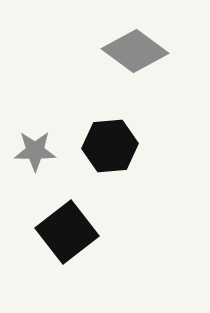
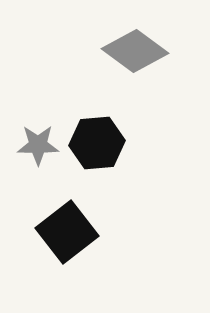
black hexagon: moved 13 px left, 3 px up
gray star: moved 3 px right, 6 px up
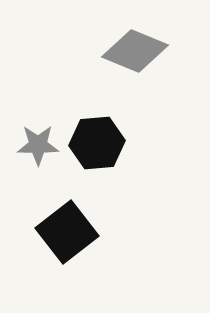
gray diamond: rotated 14 degrees counterclockwise
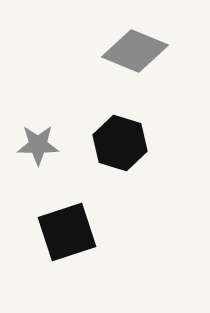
black hexagon: moved 23 px right; rotated 22 degrees clockwise
black square: rotated 20 degrees clockwise
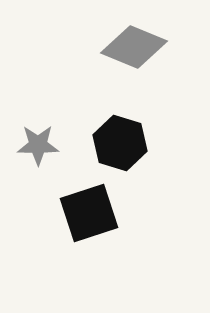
gray diamond: moved 1 px left, 4 px up
black square: moved 22 px right, 19 px up
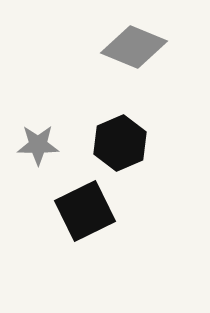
black hexagon: rotated 20 degrees clockwise
black square: moved 4 px left, 2 px up; rotated 8 degrees counterclockwise
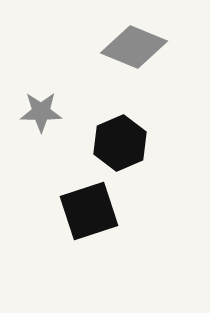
gray star: moved 3 px right, 33 px up
black square: moved 4 px right; rotated 8 degrees clockwise
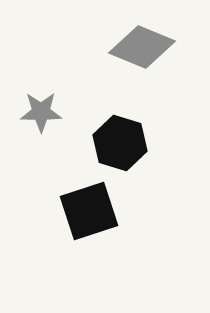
gray diamond: moved 8 px right
black hexagon: rotated 20 degrees counterclockwise
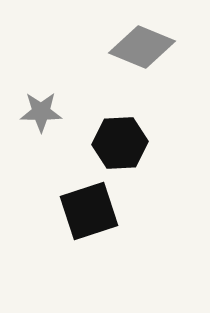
black hexagon: rotated 20 degrees counterclockwise
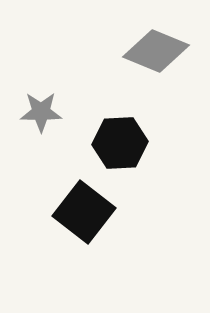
gray diamond: moved 14 px right, 4 px down
black square: moved 5 px left, 1 px down; rotated 34 degrees counterclockwise
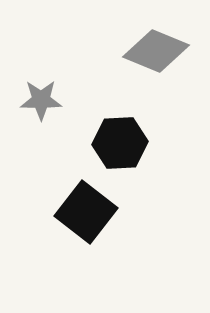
gray star: moved 12 px up
black square: moved 2 px right
